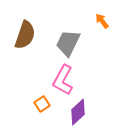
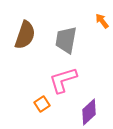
gray trapezoid: moved 2 px left, 3 px up; rotated 16 degrees counterclockwise
pink L-shape: rotated 44 degrees clockwise
purple diamond: moved 11 px right
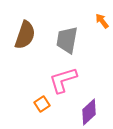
gray trapezoid: moved 1 px right
